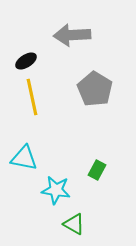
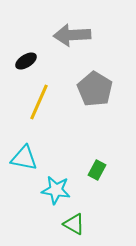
yellow line: moved 7 px right, 5 px down; rotated 36 degrees clockwise
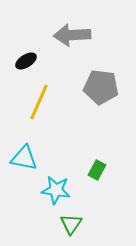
gray pentagon: moved 6 px right, 2 px up; rotated 24 degrees counterclockwise
green triangle: moved 3 px left; rotated 35 degrees clockwise
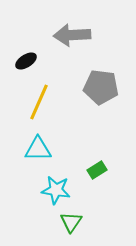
cyan triangle: moved 14 px right, 9 px up; rotated 12 degrees counterclockwise
green rectangle: rotated 30 degrees clockwise
green triangle: moved 2 px up
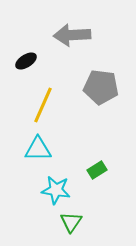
yellow line: moved 4 px right, 3 px down
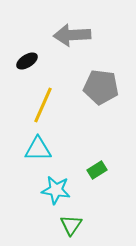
black ellipse: moved 1 px right
green triangle: moved 3 px down
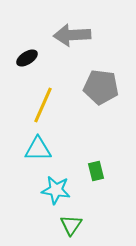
black ellipse: moved 3 px up
green rectangle: moved 1 px left, 1 px down; rotated 72 degrees counterclockwise
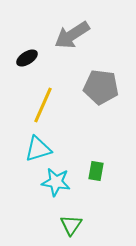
gray arrow: rotated 30 degrees counterclockwise
cyan triangle: rotated 16 degrees counterclockwise
green rectangle: rotated 24 degrees clockwise
cyan star: moved 8 px up
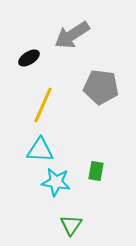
black ellipse: moved 2 px right
cyan triangle: moved 2 px right, 1 px down; rotated 20 degrees clockwise
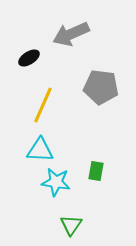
gray arrow: moved 1 px left, 1 px up; rotated 9 degrees clockwise
